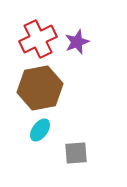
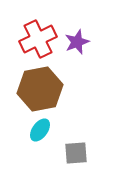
brown hexagon: moved 1 px down
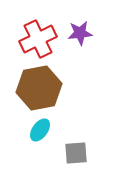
purple star: moved 3 px right, 9 px up; rotated 15 degrees clockwise
brown hexagon: moved 1 px left, 1 px up
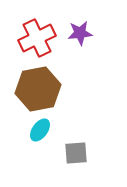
red cross: moved 1 px left, 1 px up
brown hexagon: moved 1 px left, 1 px down
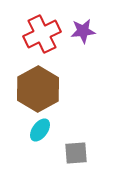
purple star: moved 3 px right, 2 px up
red cross: moved 5 px right, 4 px up
brown hexagon: rotated 18 degrees counterclockwise
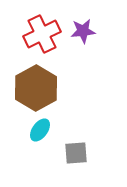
brown hexagon: moved 2 px left, 1 px up
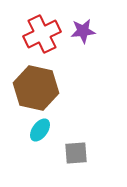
brown hexagon: rotated 18 degrees counterclockwise
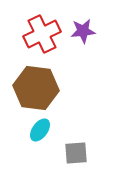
brown hexagon: rotated 6 degrees counterclockwise
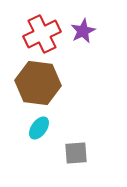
purple star: rotated 20 degrees counterclockwise
brown hexagon: moved 2 px right, 5 px up
cyan ellipse: moved 1 px left, 2 px up
